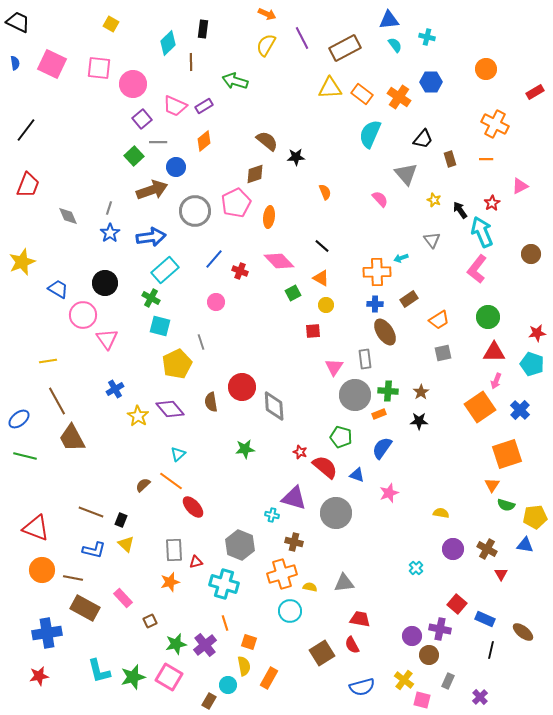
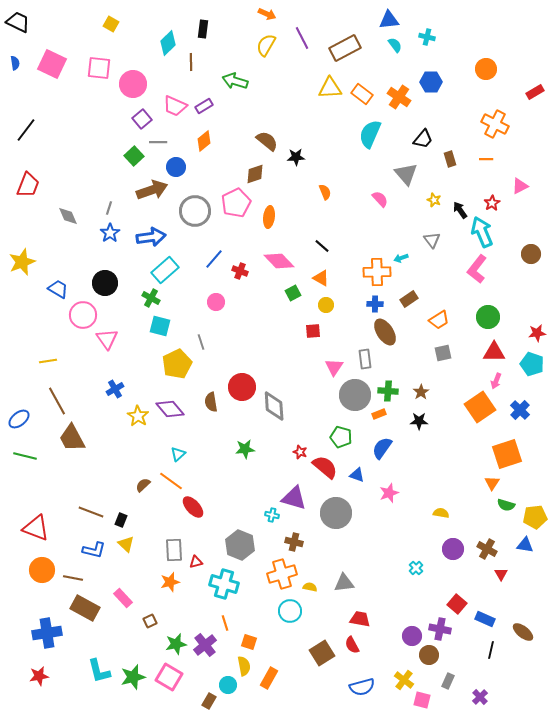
orange triangle at (492, 485): moved 2 px up
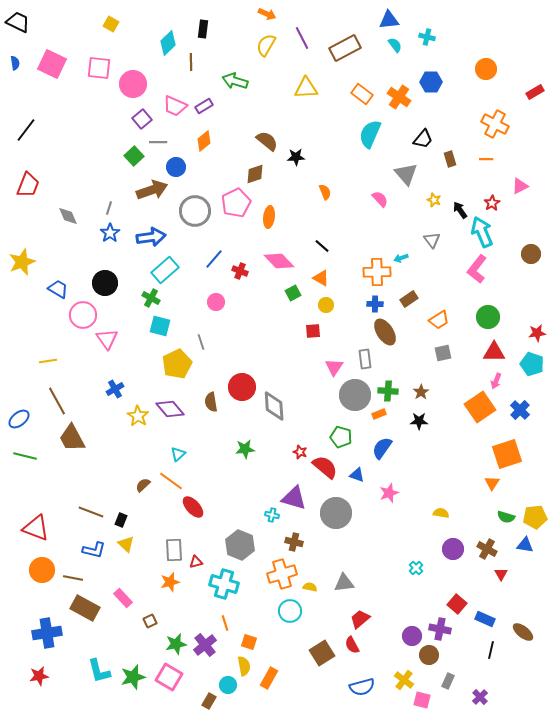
yellow triangle at (330, 88): moved 24 px left
green semicircle at (506, 505): moved 12 px down
red trapezoid at (360, 619): rotated 50 degrees counterclockwise
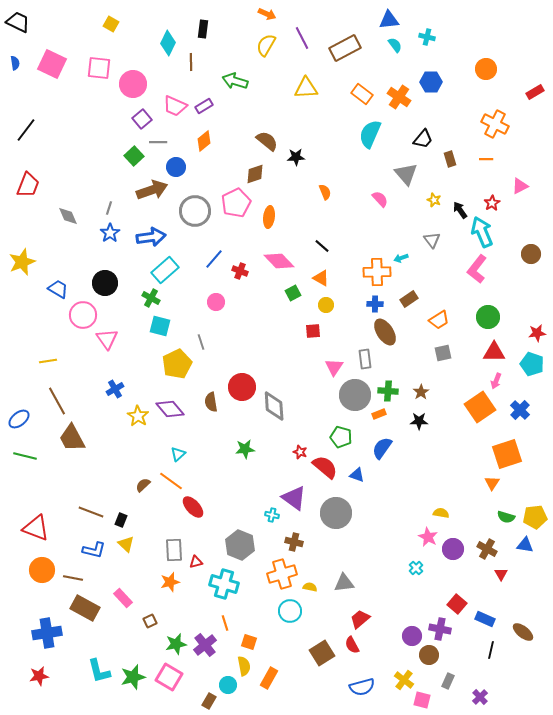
cyan diamond at (168, 43): rotated 20 degrees counterclockwise
pink star at (389, 493): moved 39 px right, 44 px down; rotated 24 degrees counterclockwise
purple triangle at (294, 498): rotated 20 degrees clockwise
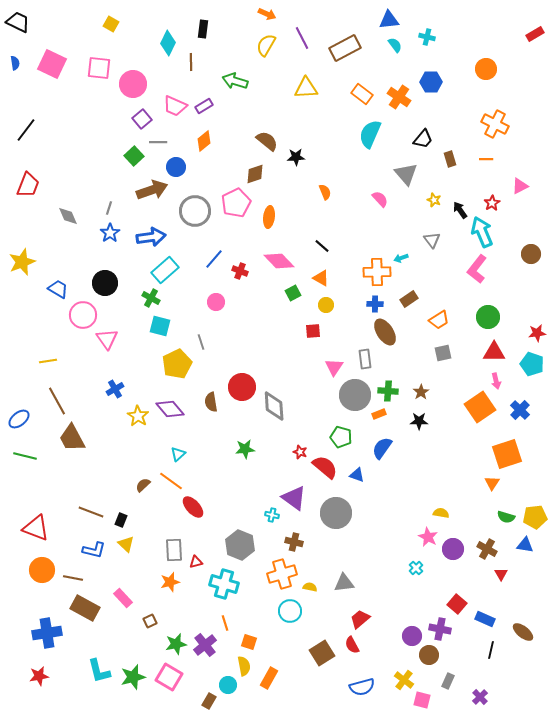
red rectangle at (535, 92): moved 58 px up
pink arrow at (496, 381): rotated 35 degrees counterclockwise
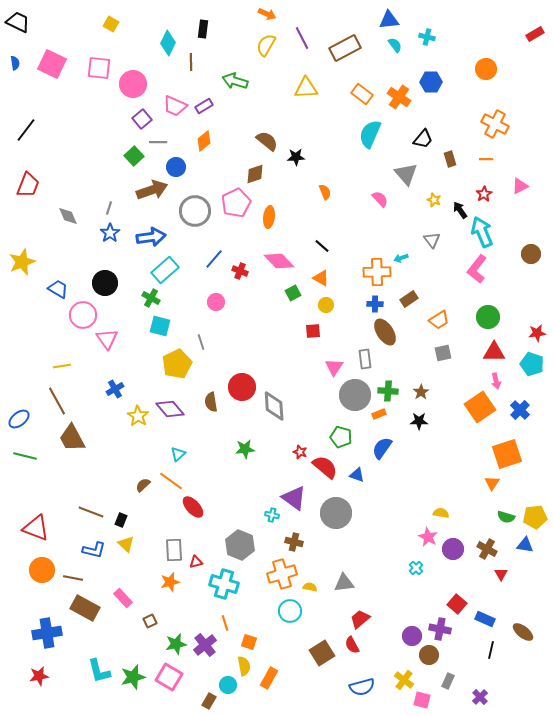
red star at (492, 203): moved 8 px left, 9 px up
yellow line at (48, 361): moved 14 px right, 5 px down
